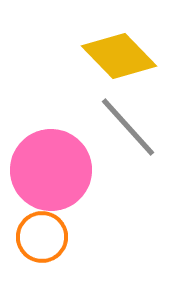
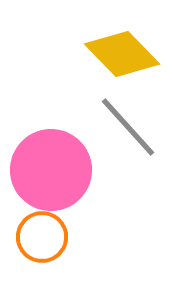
yellow diamond: moved 3 px right, 2 px up
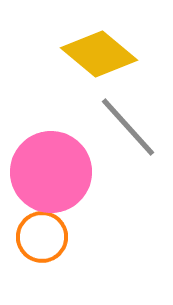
yellow diamond: moved 23 px left; rotated 6 degrees counterclockwise
pink circle: moved 2 px down
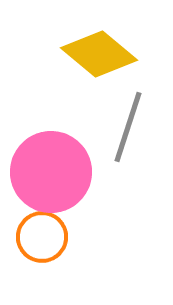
gray line: rotated 60 degrees clockwise
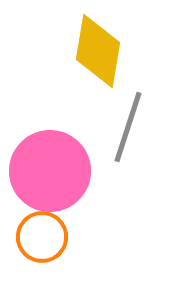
yellow diamond: moved 1 px left, 3 px up; rotated 60 degrees clockwise
pink circle: moved 1 px left, 1 px up
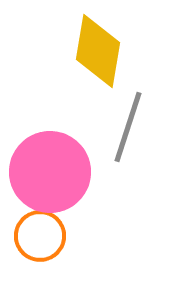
pink circle: moved 1 px down
orange circle: moved 2 px left, 1 px up
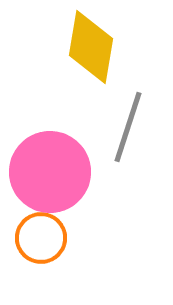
yellow diamond: moved 7 px left, 4 px up
orange circle: moved 1 px right, 2 px down
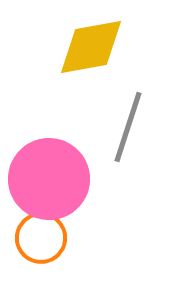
yellow diamond: rotated 70 degrees clockwise
pink circle: moved 1 px left, 7 px down
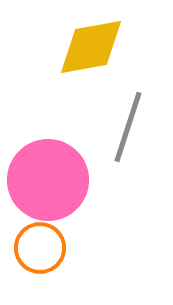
pink circle: moved 1 px left, 1 px down
orange circle: moved 1 px left, 10 px down
